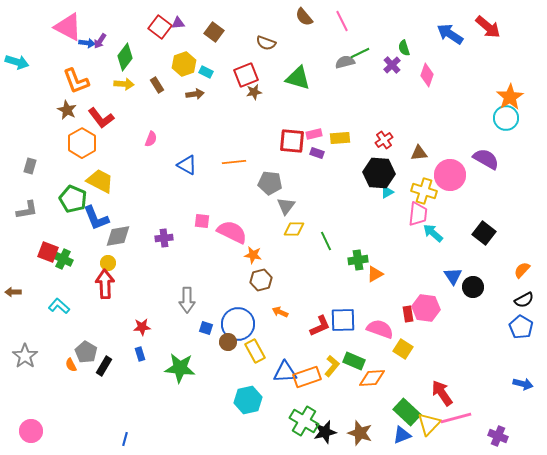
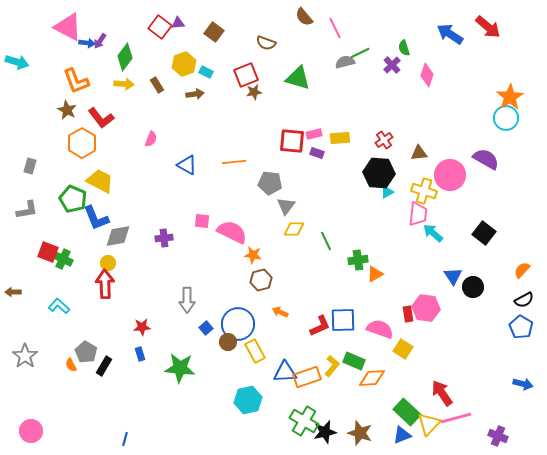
pink line at (342, 21): moved 7 px left, 7 px down
blue square at (206, 328): rotated 32 degrees clockwise
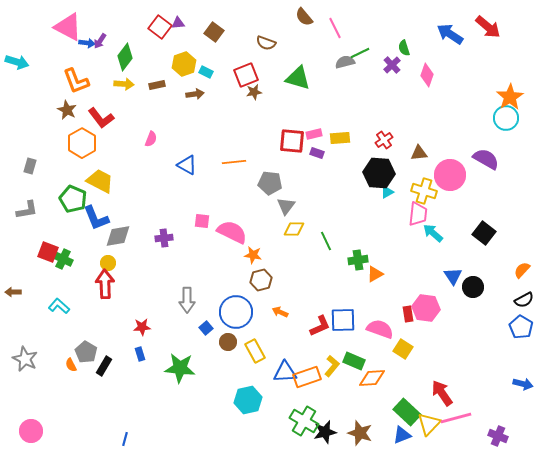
brown rectangle at (157, 85): rotated 70 degrees counterclockwise
blue circle at (238, 324): moved 2 px left, 12 px up
gray star at (25, 356): moved 3 px down; rotated 10 degrees counterclockwise
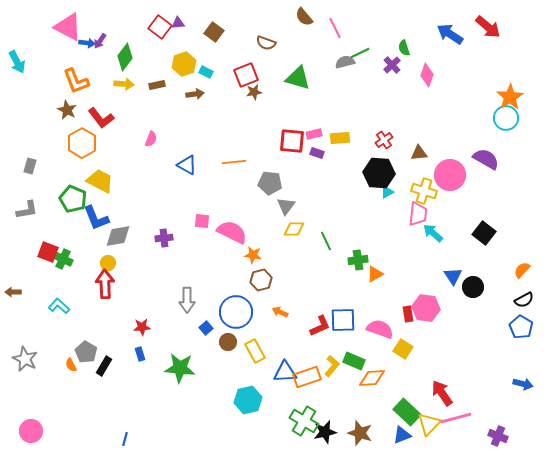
cyan arrow at (17, 62): rotated 45 degrees clockwise
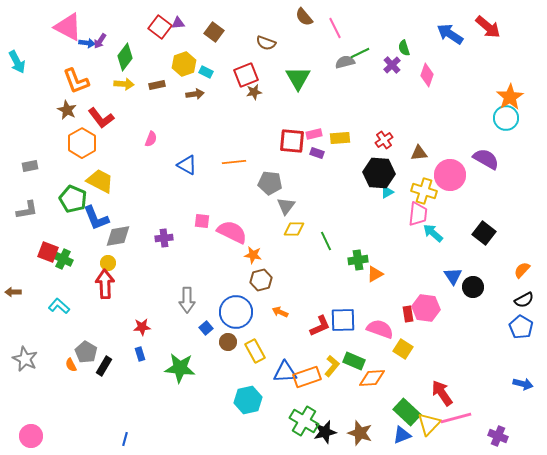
green triangle at (298, 78): rotated 44 degrees clockwise
gray rectangle at (30, 166): rotated 63 degrees clockwise
pink circle at (31, 431): moved 5 px down
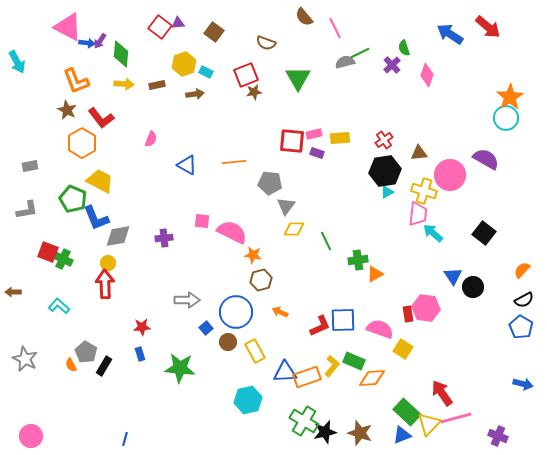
green diamond at (125, 57): moved 4 px left, 3 px up; rotated 32 degrees counterclockwise
black hexagon at (379, 173): moved 6 px right, 2 px up; rotated 12 degrees counterclockwise
gray arrow at (187, 300): rotated 90 degrees counterclockwise
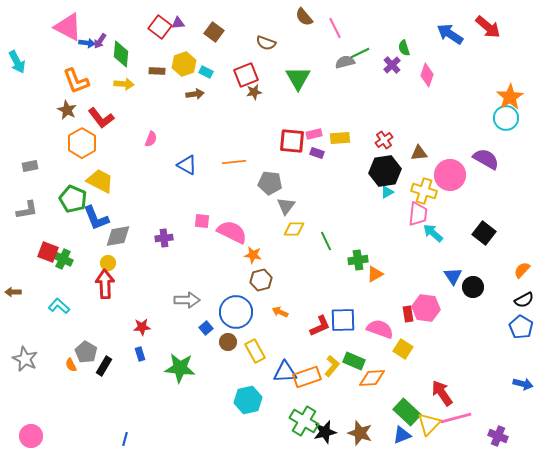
brown rectangle at (157, 85): moved 14 px up; rotated 14 degrees clockwise
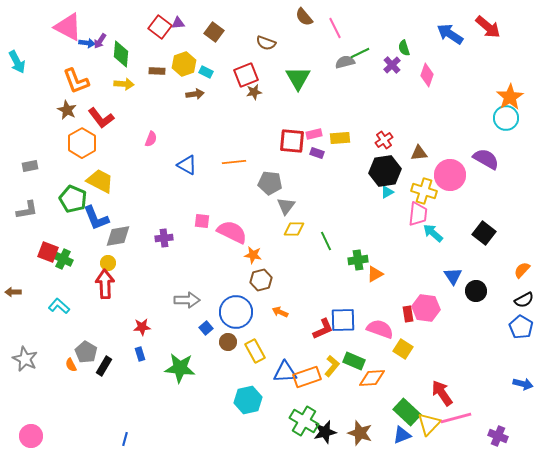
black circle at (473, 287): moved 3 px right, 4 px down
red L-shape at (320, 326): moved 3 px right, 3 px down
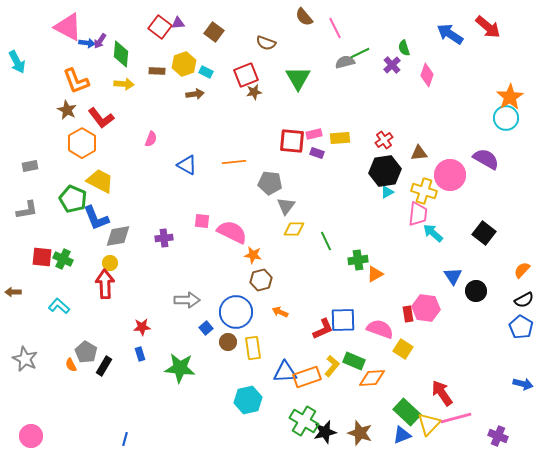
red square at (48, 252): moved 6 px left, 5 px down; rotated 15 degrees counterclockwise
yellow circle at (108, 263): moved 2 px right
yellow rectangle at (255, 351): moved 2 px left, 3 px up; rotated 20 degrees clockwise
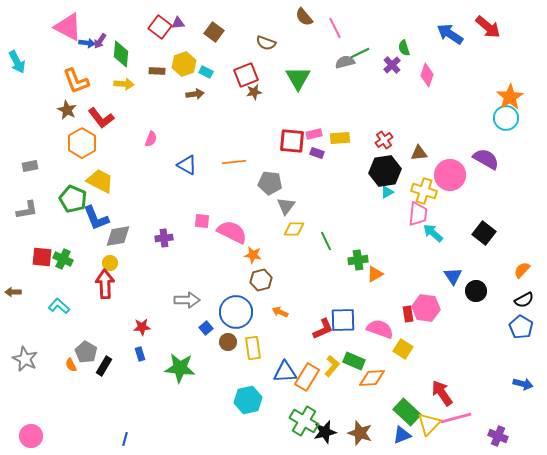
orange rectangle at (307, 377): rotated 40 degrees counterclockwise
